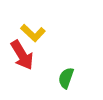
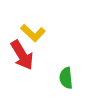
green semicircle: rotated 25 degrees counterclockwise
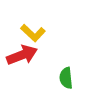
red arrow: rotated 80 degrees counterclockwise
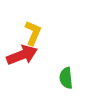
yellow L-shape: rotated 110 degrees counterclockwise
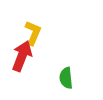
red arrow: moved 1 px down; rotated 48 degrees counterclockwise
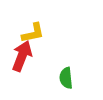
yellow L-shape: rotated 55 degrees clockwise
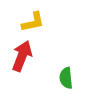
yellow L-shape: moved 11 px up
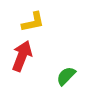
green semicircle: moved 2 px up; rotated 50 degrees clockwise
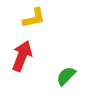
yellow L-shape: moved 1 px right, 4 px up
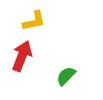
yellow L-shape: moved 3 px down
